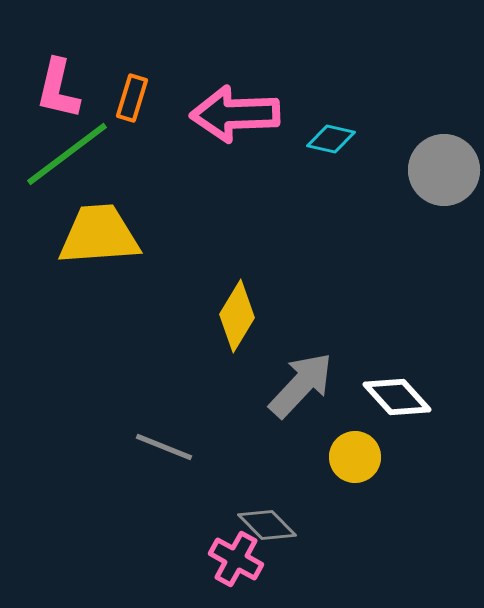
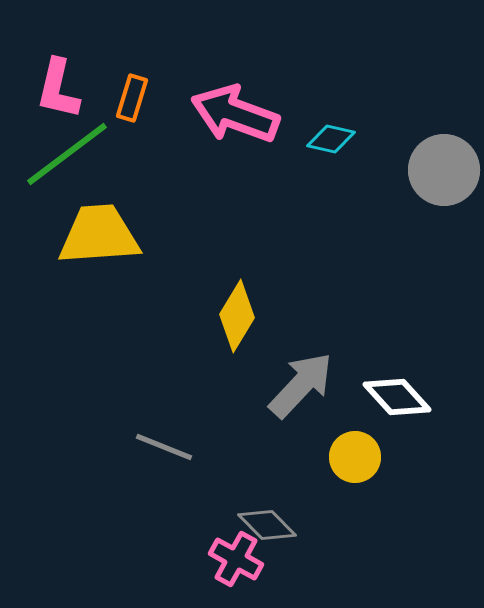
pink arrow: rotated 22 degrees clockwise
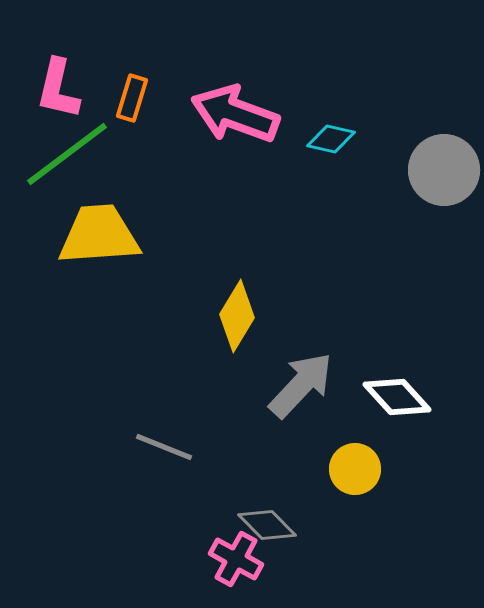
yellow circle: moved 12 px down
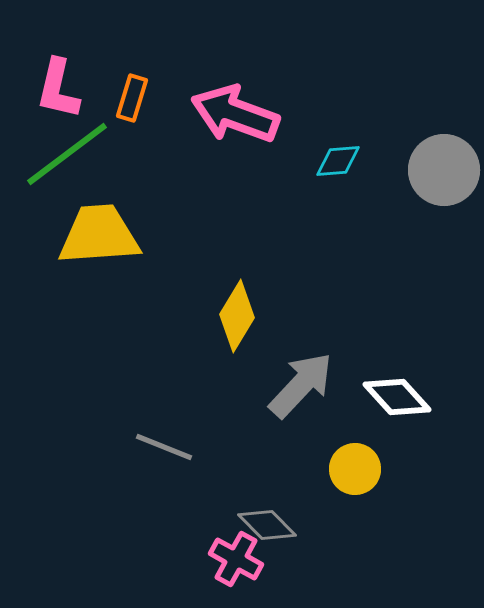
cyan diamond: moved 7 px right, 22 px down; rotated 18 degrees counterclockwise
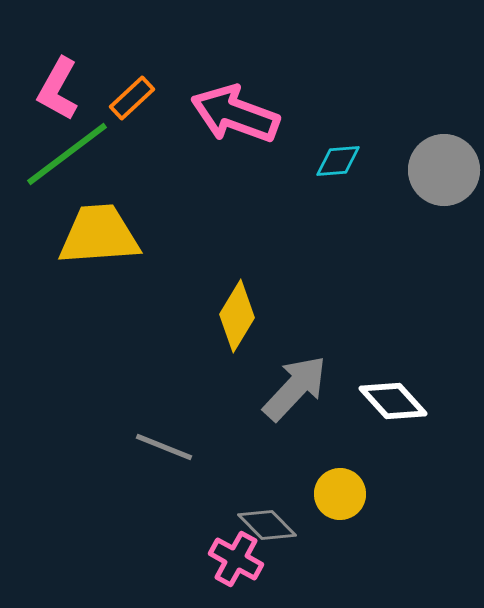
pink L-shape: rotated 16 degrees clockwise
orange rectangle: rotated 30 degrees clockwise
gray arrow: moved 6 px left, 3 px down
white diamond: moved 4 px left, 4 px down
yellow circle: moved 15 px left, 25 px down
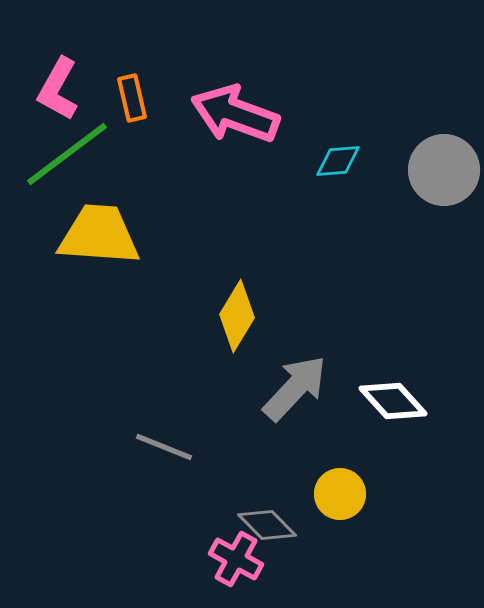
orange rectangle: rotated 60 degrees counterclockwise
yellow trapezoid: rotated 8 degrees clockwise
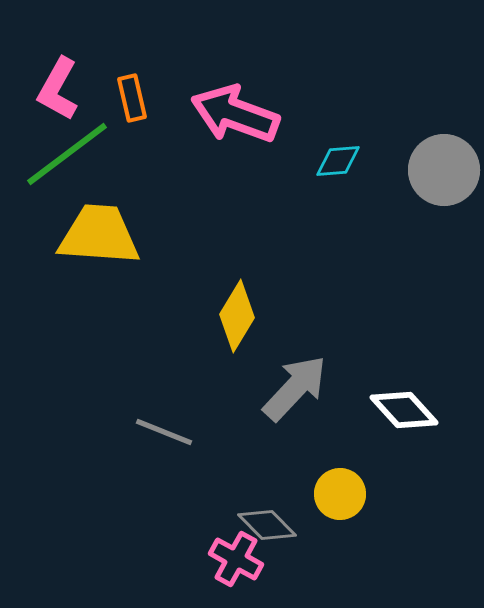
white diamond: moved 11 px right, 9 px down
gray line: moved 15 px up
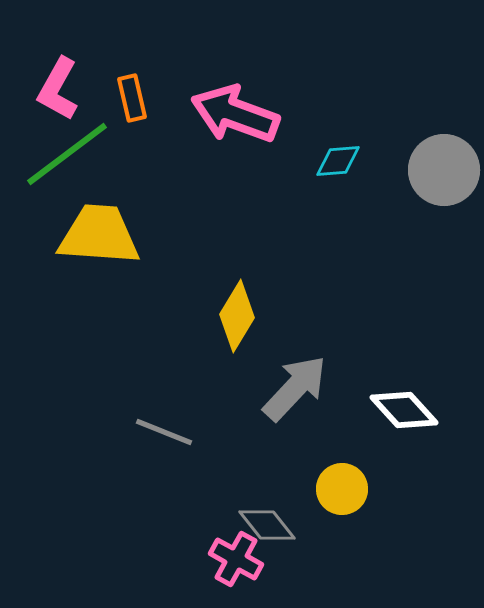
yellow circle: moved 2 px right, 5 px up
gray diamond: rotated 6 degrees clockwise
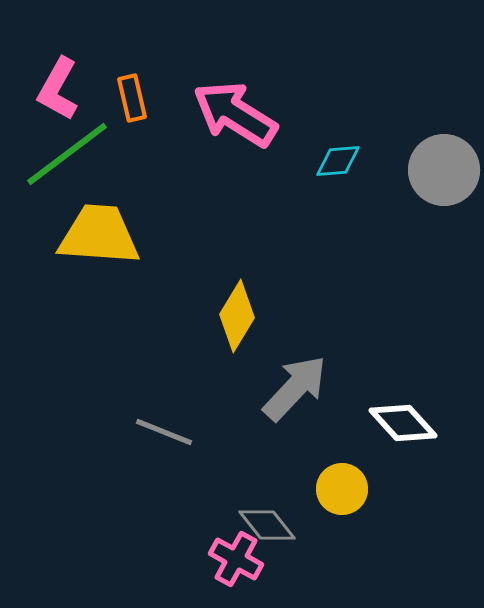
pink arrow: rotated 12 degrees clockwise
white diamond: moved 1 px left, 13 px down
